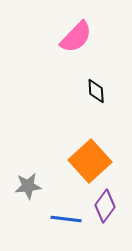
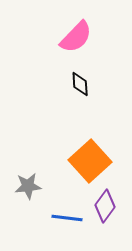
black diamond: moved 16 px left, 7 px up
blue line: moved 1 px right, 1 px up
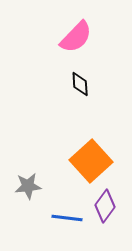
orange square: moved 1 px right
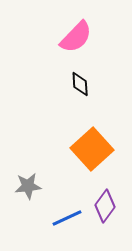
orange square: moved 1 px right, 12 px up
blue line: rotated 32 degrees counterclockwise
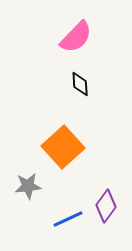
orange square: moved 29 px left, 2 px up
purple diamond: moved 1 px right
blue line: moved 1 px right, 1 px down
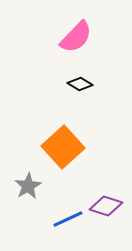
black diamond: rotated 55 degrees counterclockwise
gray star: rotated 24 degrees counterclockwise
purple diamond: rotated 72 degrees clockwise
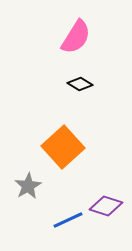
pink semicircle: rotated 12 degrees counterclockwise
blue line: moved 1 px down
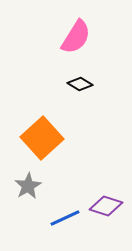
orange square: moved 21 px left, 9 px up
blue line: moved 3 px left, 2 px up
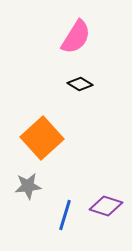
gray star: rotated 24 degrees clockwise
blue line: moved 3 px up; rotated 48 degrees counterclockwise
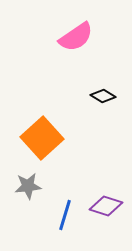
pink semicircle: rotated 24 degrees clockwise
black diamond: moved 23 px right, 12 px down
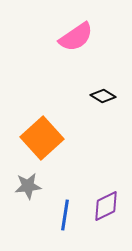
purple diamond: rotated 44 degrees counterclockwise
blue line: rotated 8 degrees counterclockwise
